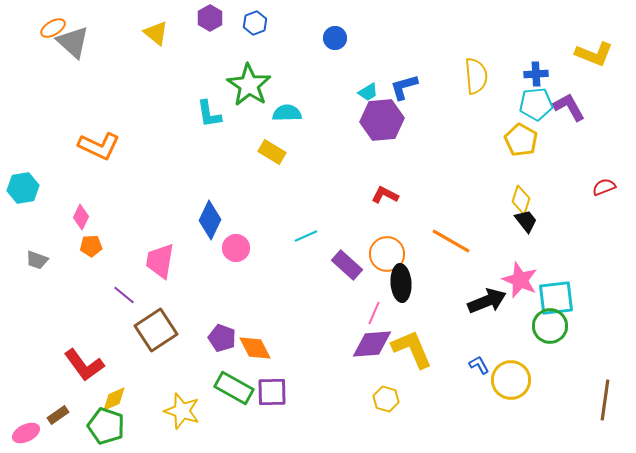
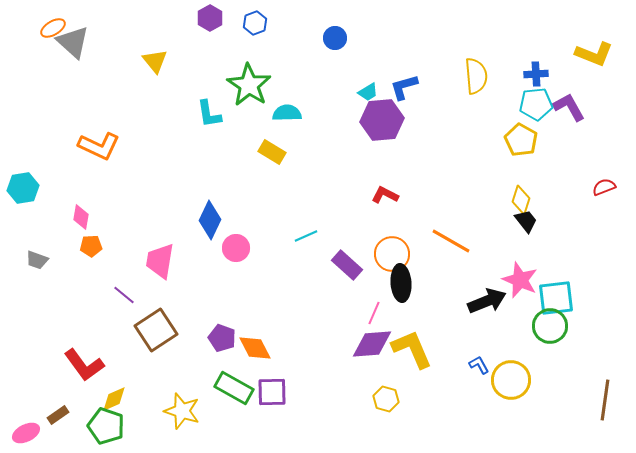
yellow triangle at (156, 33): moved 1 px left, 28 px down; rotated 12 degrees clockwise
pink diamond at (81, 217): rotated 15 degrees counterclockwise
orange circle at (387, 254): moved 5 px right
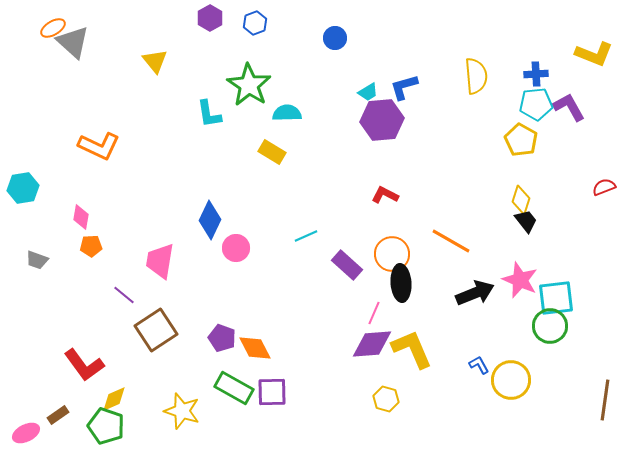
black arrow at (487, 301): moved 12 px left, 8 px up
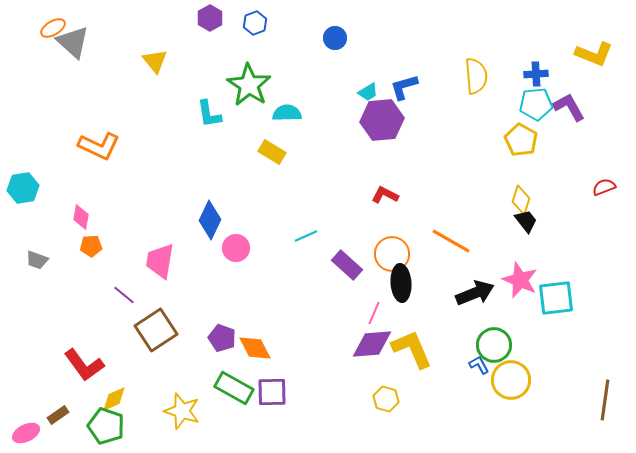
green circle at (550, 326): moved 56 px left, 19 px down
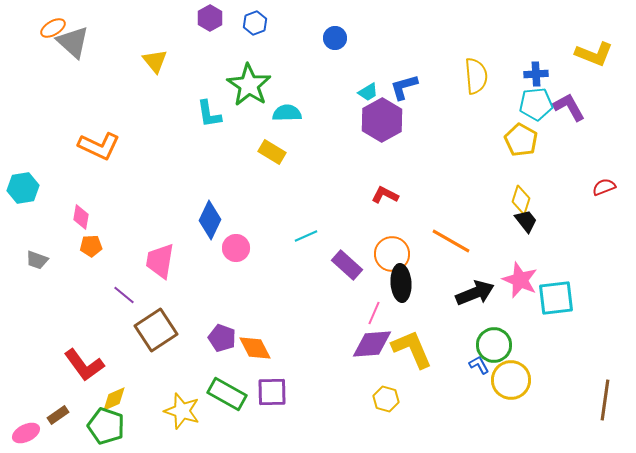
purple hexagon at (382, 120): rotated 24 degrees counterclockwise
green rectangle at (234, 388): moved 7 px left, 6 px down
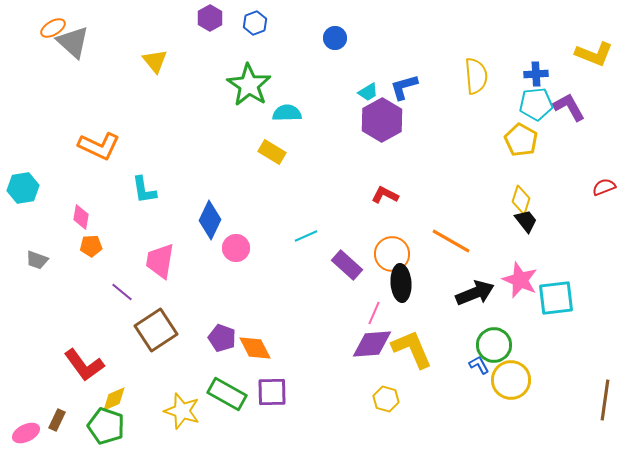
cyan L-shape at (209, 114): moved 65 px left, 76 px down
purple line at (124, 295): moved 2 px left, 3 px up
brown rectangle at (58, 415): moved 1 px left, 5 px down; rotated 30 degrees counterclockwise
